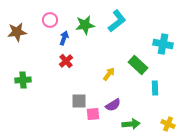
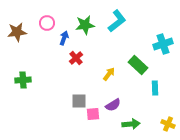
pink circle: moved 3 px left, 3 px down
cyan cross: rotated 30 degrees counterclockwise
red cross: moved 10 px right, 3 px up
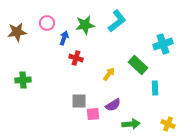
red cross: rotated 32 degrees counterclockwise
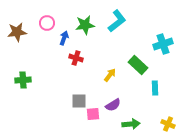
yellow arrow: moved 1 px right, 1 px down
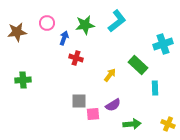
green arrow: moved 1 px right
